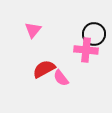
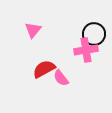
pink cross: rotated 15 degrees counterclockwise
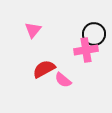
pink semicircle: moved 2 px right, 2 px down; rotated 12 degrees counterclockwise
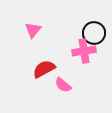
black circle: moved 1 px up
pink cross: moved 2 px left, 1 px down
pink semicircle: moved 5 px down
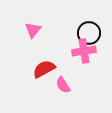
black circle: moved 5 px left
pink semicircle: rotated 18 degrees clockwise
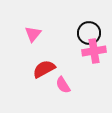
pink triangle: moved 4 px down
pink cross: moved 10 px right
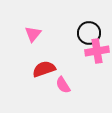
pink cross: moved 3 px right
red semicircle: rotated 10 degrees clockwise
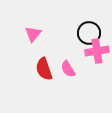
red semicircle: rotated 90 degrees counterclockwise
pink semicircle: moved 5 px right, 16 px up
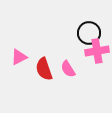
pink triangle: moved 14 px left, 23 px down; rotated 24 degrees clockwise
